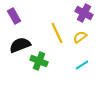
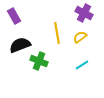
yellow line: rotated 15 degrees clockwise
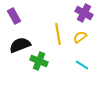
yellow line: moved 1 px right, 1 px down
cyan line: rotated 64 degrees clockwise
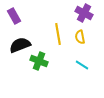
yellow semicircle: rotated 64 degrees counterclockwise
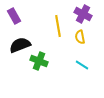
purple cross: moved 1 px left, 1 px down
yellow line: moved 8 px up
